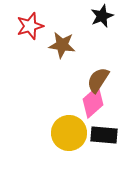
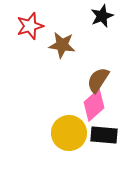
pink diamond: moved 1 px right, 3 px down
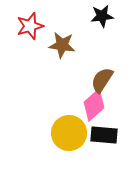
black star: rotated 15 degrees clockwise
brown semicircle: moved 4 px right
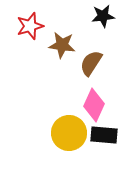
black star: moved 1 px right
brown semicircle: moved 11 px left, 17 px up
pink diamond: rotated 24 degrees counterclockwise
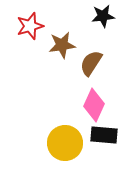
brown star: rotated 16 degrees counterclockwise
yellow circle: moved 4 px left, 10 px down
